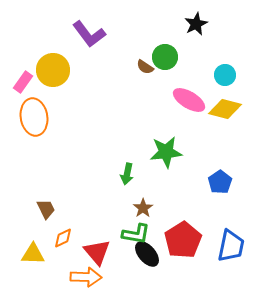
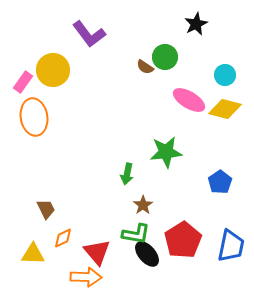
brown star: moved 3 px up
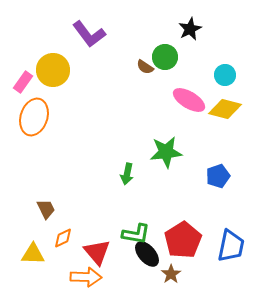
black star: moved 6 px left, 5 px down
orange ellipse: rotated 27 degrees clockwise
blue pentagon: moved 2 px left, 6 px up; rotated 15 degrees clockwise
brown star: moved 28 px right, 69 px down
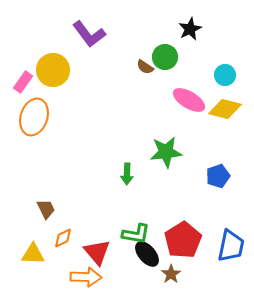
green arrow: rotated 10 degrees counterclockwise
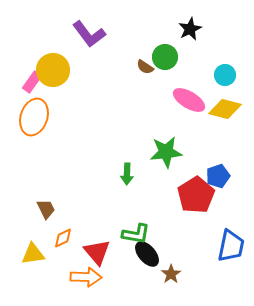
pink rectangle: moved 9 px right
red pentagon: moved 13 px right, 45 px up
yellow triangle: rotated 10 degrees counterclockwise
